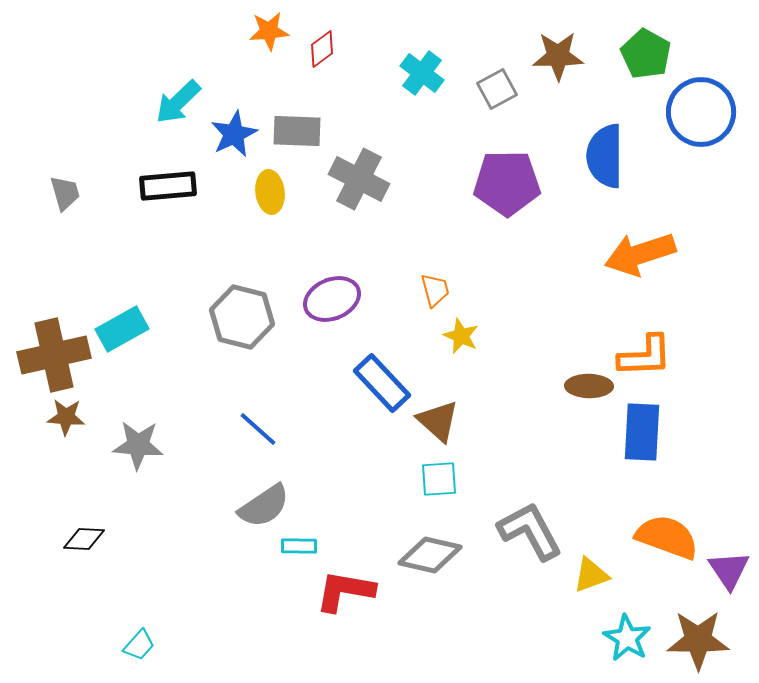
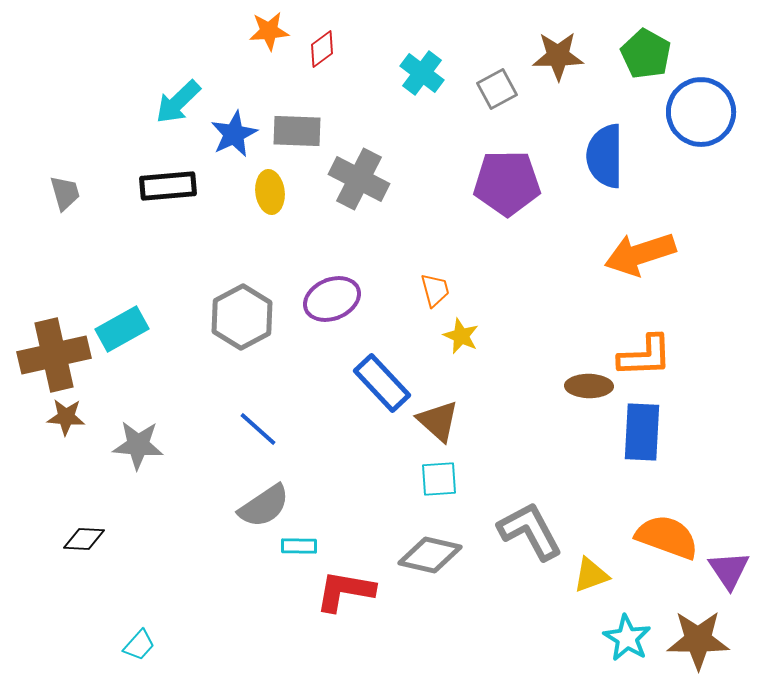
gray hexagon at (242, 317): rotated 18 degrees clockwise
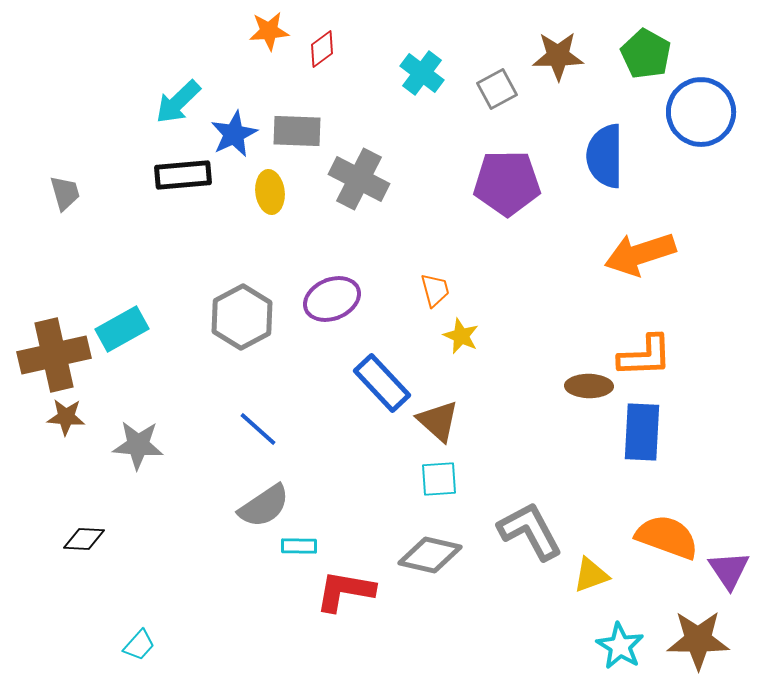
black rectangle at (168, 186): moved 15 px right, 11 px up
cyan star at (627, 638): moved 7 px left, 8 px down
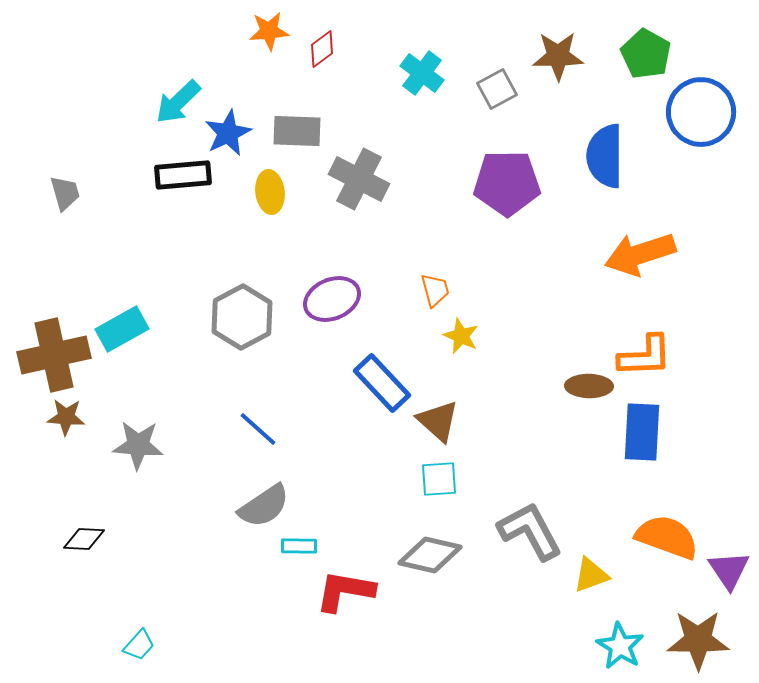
blue star at (234, 134): moved 6 px left, 1 px up
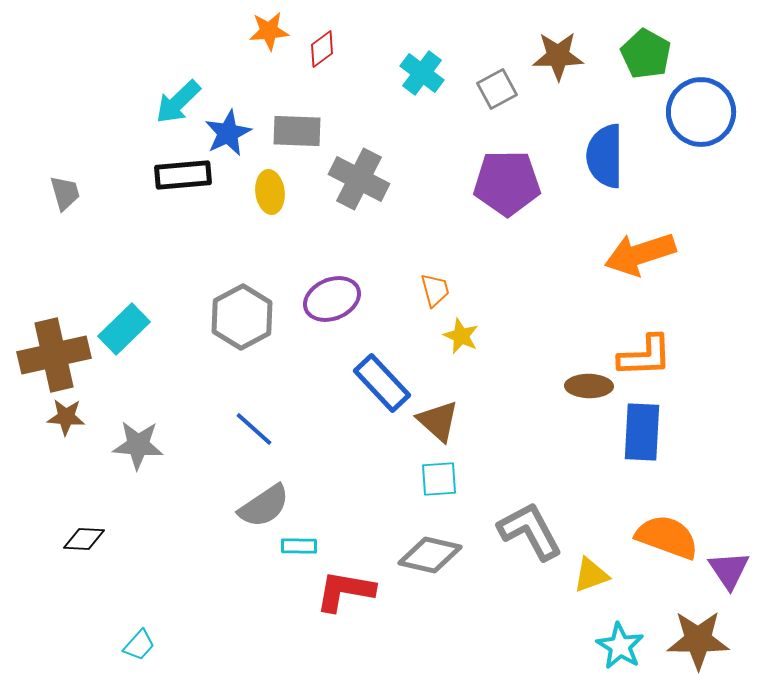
cyan rectangle at (122, 329): moved 2 px right; rotated 15 degrees counterclockwise
blue line at (258, 429): moved 4 px left
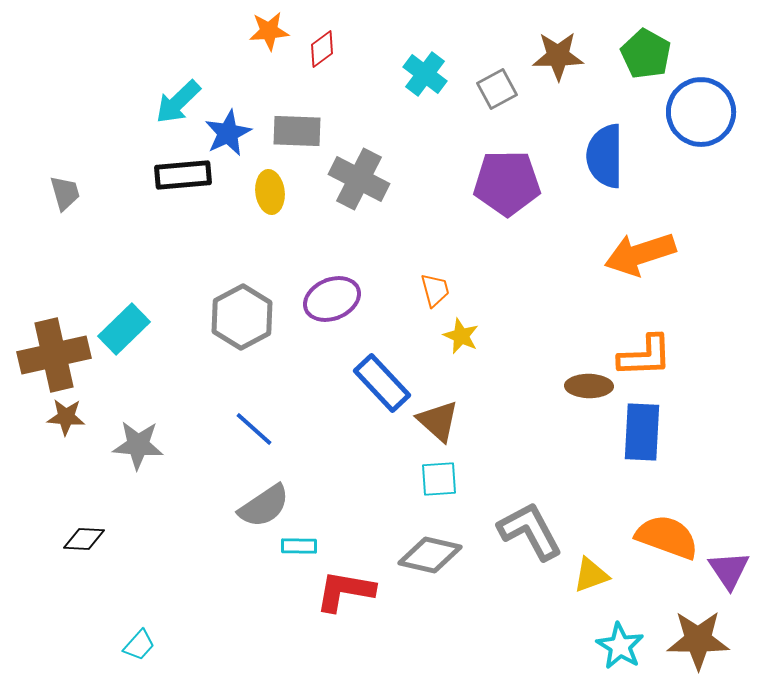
cyan cross at (422, 73): moved 3 px right, 1 px down
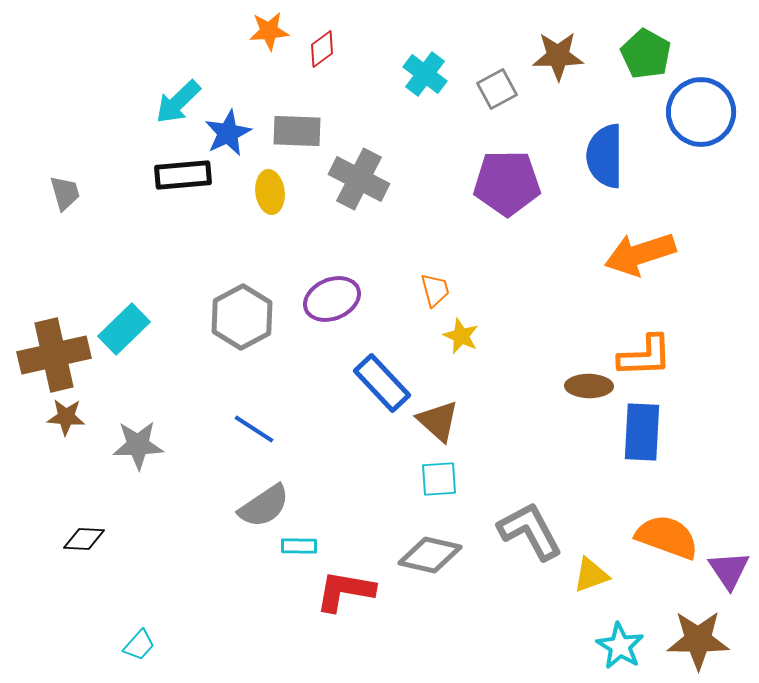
blue line at (254, 429): rotated 9 degrees counterclockwise
gray star at (138, 445): rotated 6 degrees counterclockwise
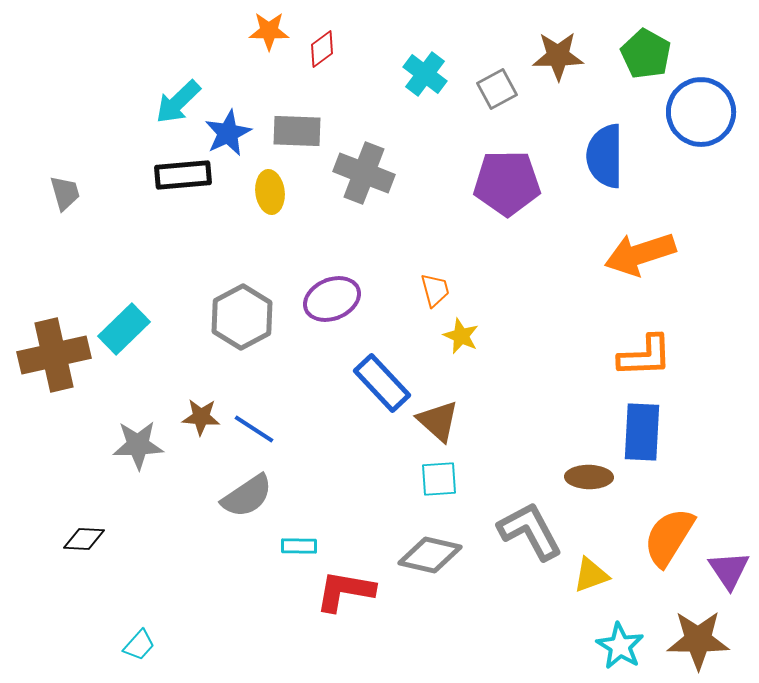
orange star at (269, 31): rotated 6 degrees clockwise
gray cross at (359, 179): moved 5 px right, 6 px up; rotated 6 degrees counterclockwise
brown ellipse at (589, 386): moved 91 px down
brown star at (66, 417): moved 135 px right
gray semicircle at (264, 506): moved 17 px left, 10 px up
orange semicircle at (667, 537): moved 2 px right; rotated 78 degrees counterclockwise
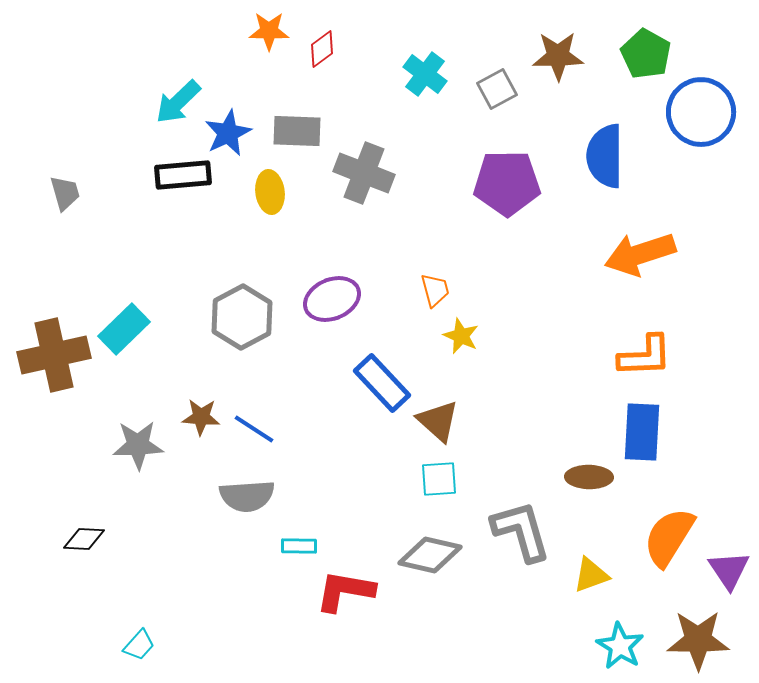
gray semicircle at (247, 496): rotated 30 degrees clockwise
gray L-shape at (530, 531): moved 9 px left; rotated 12 degrees clockwise
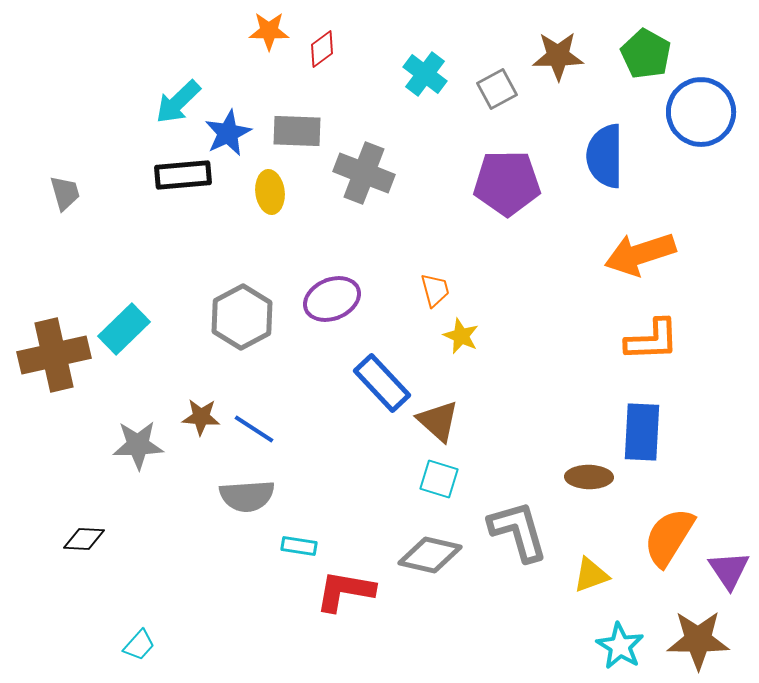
orange L-shape at (645, 356): moved 7 px right, 16 px up
cyan square at (439, 479): rotated 21 degrees clockwise
gray L-shape at (521, 531): moved 3 px left
cyan rectangle at (299, 546): rotated 8 degrees clockwise
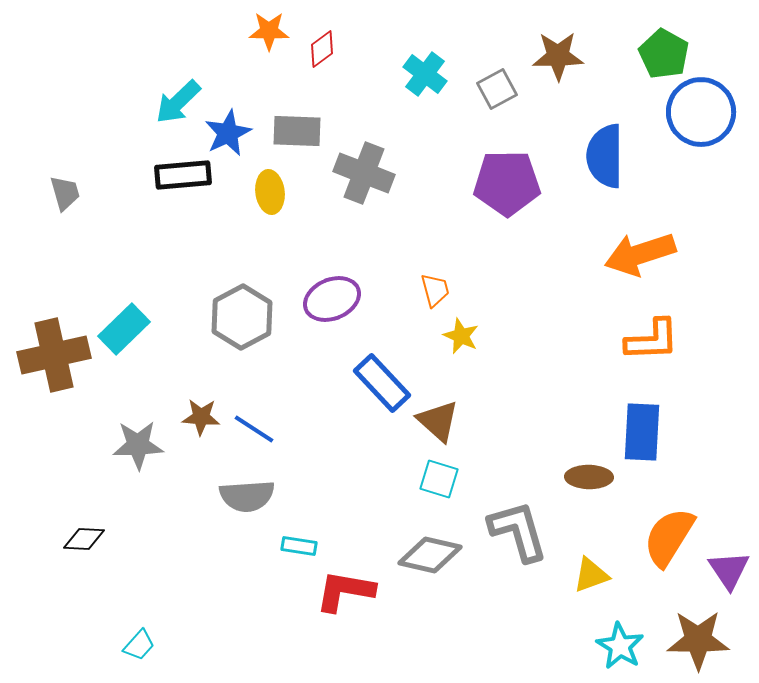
green pentagon at (646, 54): moved 18 px right
